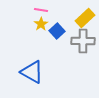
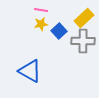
yellow rectangle: moved 1 px left
yellow star: rotated 24 degrees clockwise
blue square: moved 2 px right
blue triangle: moved 2 px left, 1 px up
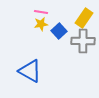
pink line: moved 2 px down
yellow rectangle: rotated 12 degrees counterclockwise
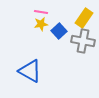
gray cross: rotated 10 degrees clockwise
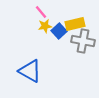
pink line: rotated 40 degrees clockwise
yellow rectangle: moved 9 px left, 6 px down; rotated 42 degrees clockwise
yellow star: moved 4 px right, 2 px down
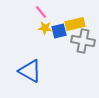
yellow star: moved 2 px down; rotated 16 degrees clockwise
blue square: rotated 28 degrees clockwise
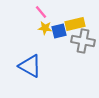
blue triangle: moved 5 px up
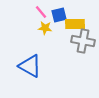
yellow rectangle: rotated 12 degrees clockwise
blue square: moved 16 px up
